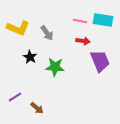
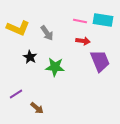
purple line: moved 1 px right, 3 px up
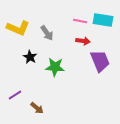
purple line: moved 1 px left, 1 px down
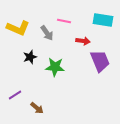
pink line: moved 16 px left
black star: rotated 24 degrees clockwise
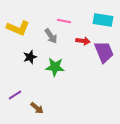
gray arrow: moved 4 px right, 3 px down
purple trapezoid: moved 4 px right, 9 px up
